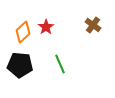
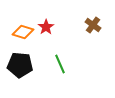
orange diamond: rotated 60 degrees clockwise
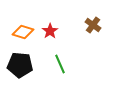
red star: moved 4 px right, 4 px down
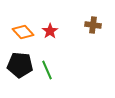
brown cross: rotated 28 degrees counterclockwise
orange diamond: rotated 30 degrees clockwise
green line: moved 13 px left, 6 px down
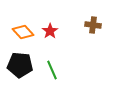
green line: moved 5 px right
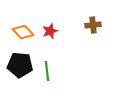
brown cross: rotated 14 degrees counterclockwise
red star: rotated 14 degrees clockwise
green line: moved 5 px left, 1 px down; rotated 18 degrees clockwise
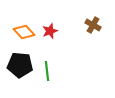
brown cross: rotated 35 degrees clockwise
orange diamond: moved 1 px right
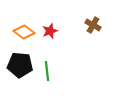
orange diamond: rotated 10 degrees counterclockwise
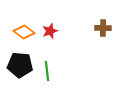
brown cross: moved 10 px right, 3 px down; rotated 28 degrees counterclockwise
